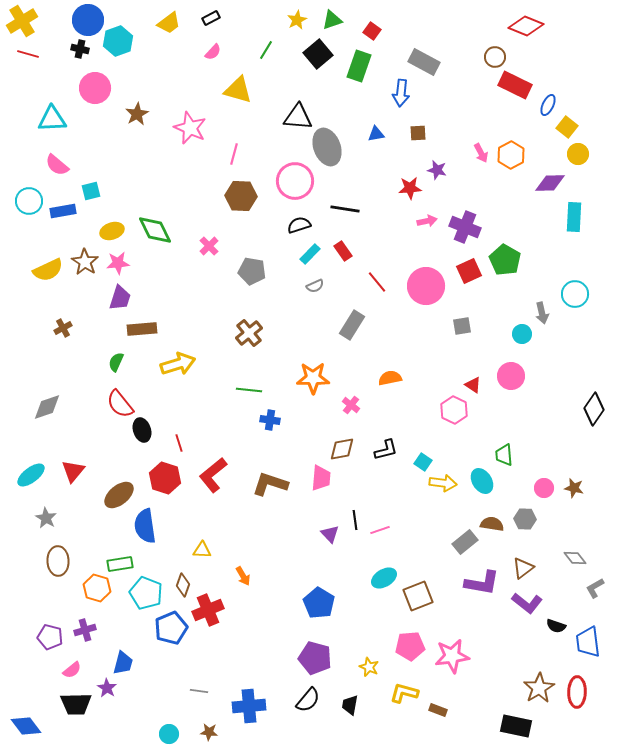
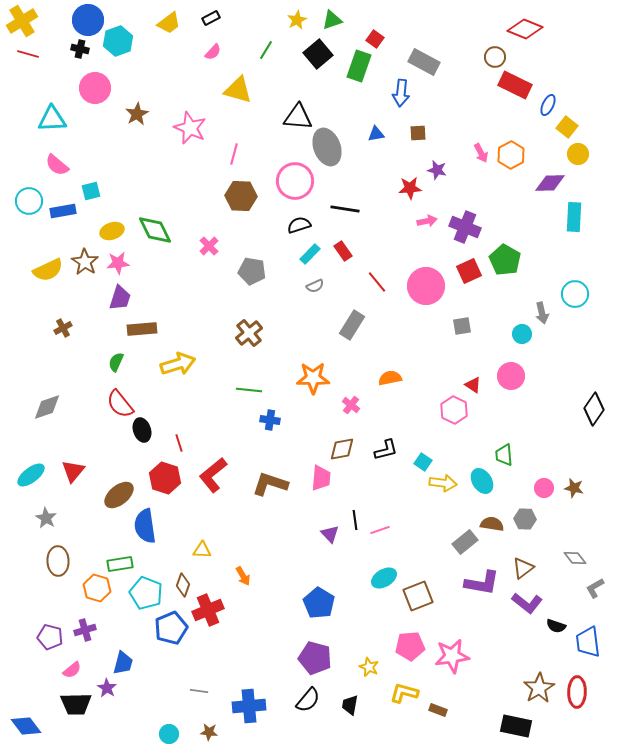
red diamond at (526, 26): moved 1 px left, 3 px down
red square at (372, 31): moved 3 px right, 8 px down
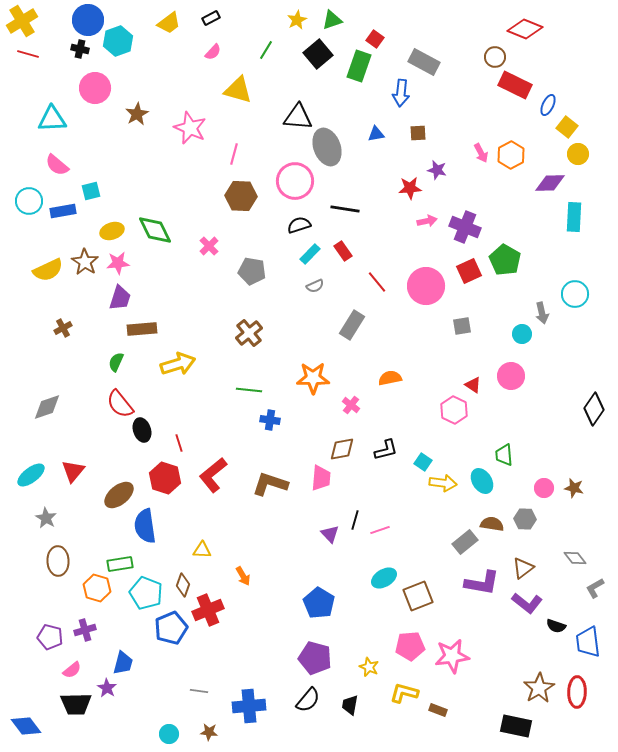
black line at (355, 520): rotated 24 degrees clockwise
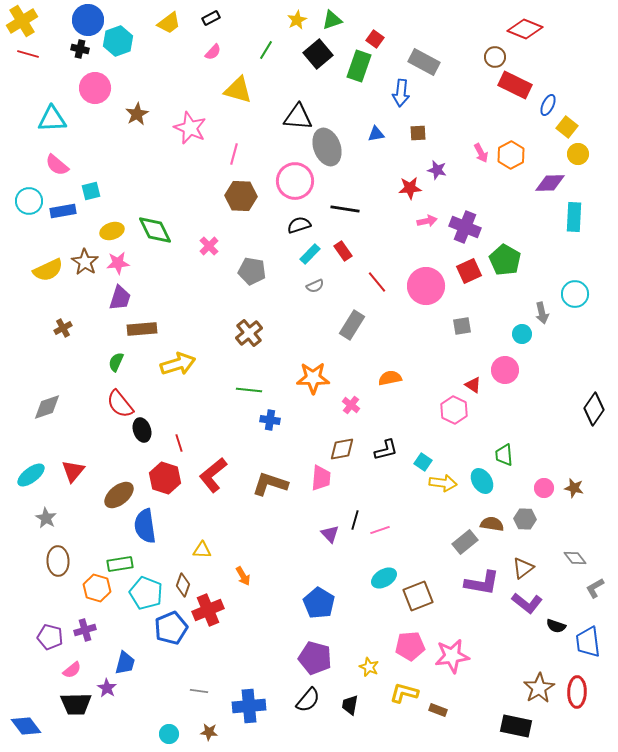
pink circle at (511, 376): moved 6 px left, 6 px up
blue trapezoid at (123, 663): moved 2 px right
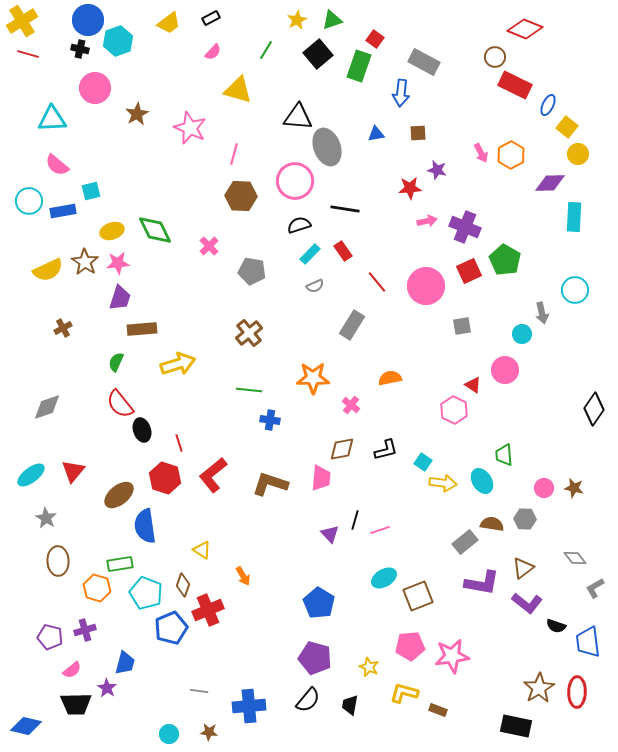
cyan circle at (575, 294): moved 4 px up
yellow triangle at (202, 550): rotated 30 degrees clockwise
blue diamond at (26, 726): rotated 40 degrees counterclockwise
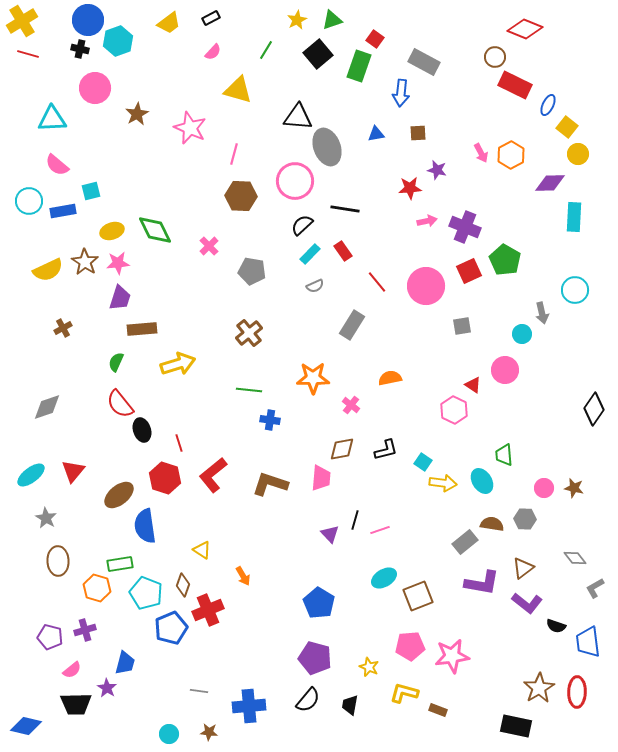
black semicircle at (299, 225): moved 3 px right; rotated 25 degrees counterclockwise
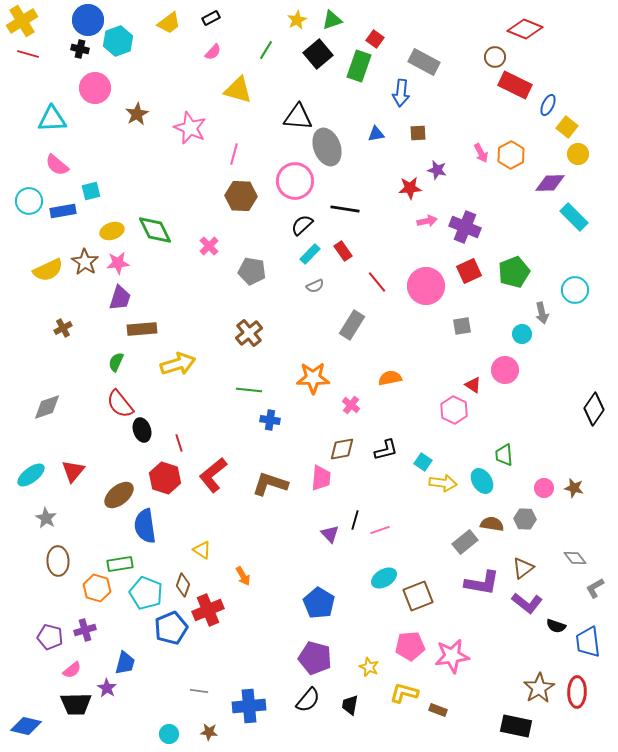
cyan rectangle at (574, 217): rotated 48 degrees counterclockwise
green pentagon at (505, 260): moved 9 px right, 12 px down; rotated 20 degrees clockwise
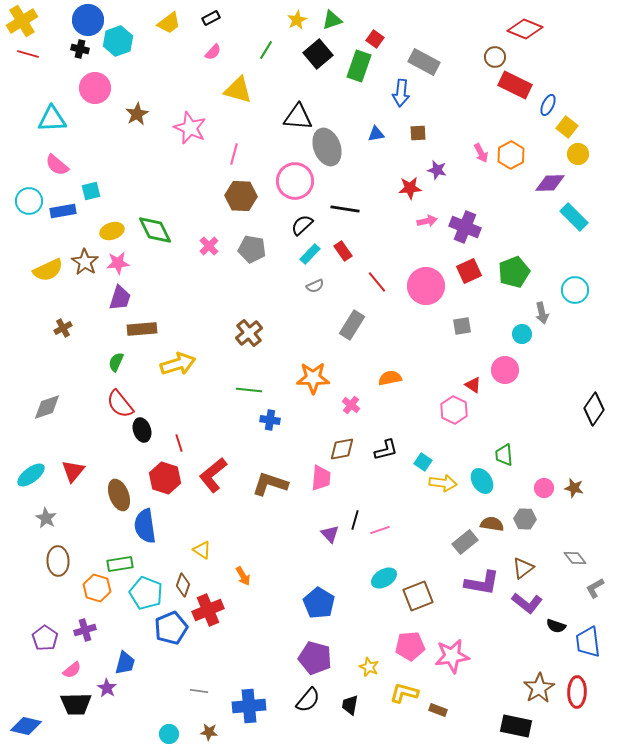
gray pentagon at (252, 271): moved 22 px up
brown ellipse at (119, 495): rotated 72 degrees counterclockwise
purple pentagon at (50, 637): moved 5 px left, 1 px down; rotated 20 degrees clockwise
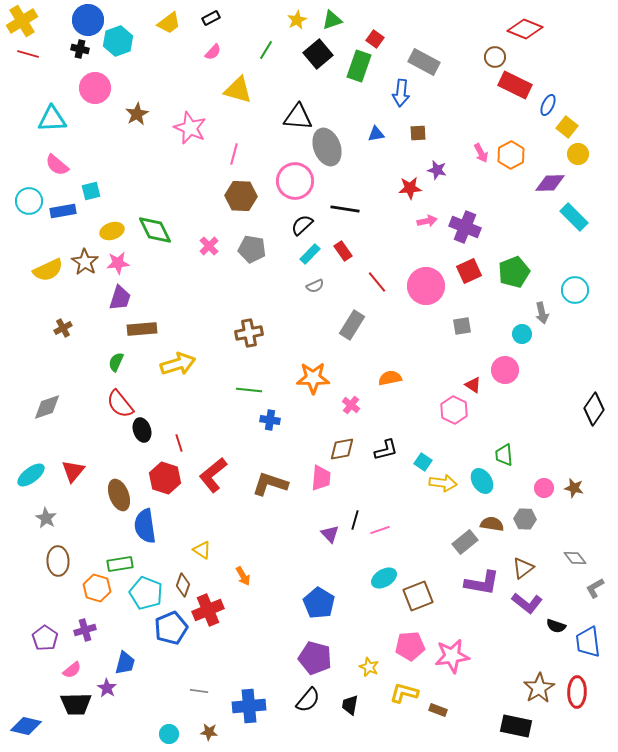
brown cross at (249, 333): rotated 28 degrees clockwise
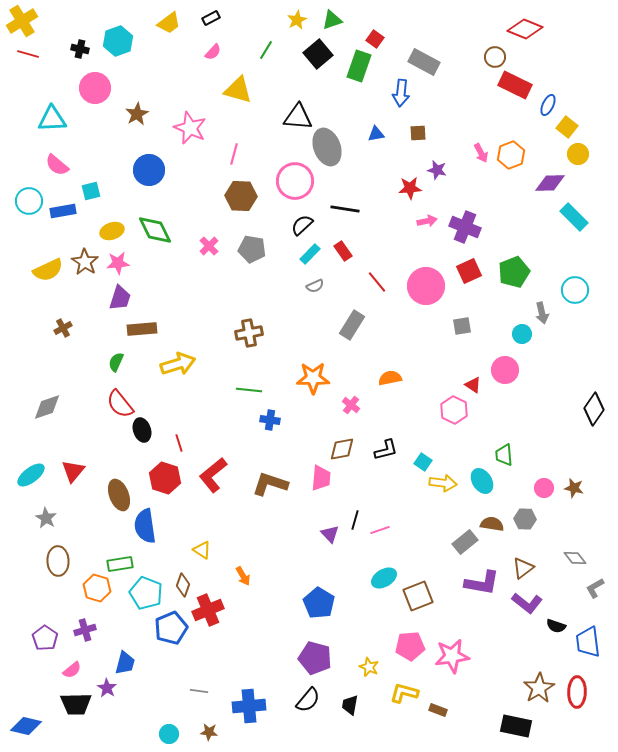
blue circle at (88, 20): moved 61 px right, 150 px down
orange hexagon at (511, 155): rotated 8 degrees clockwise
